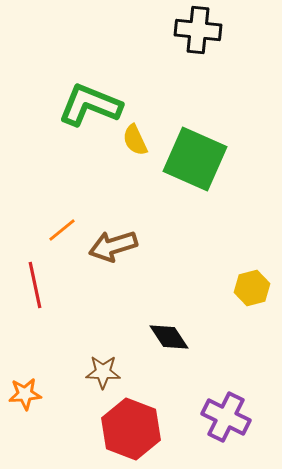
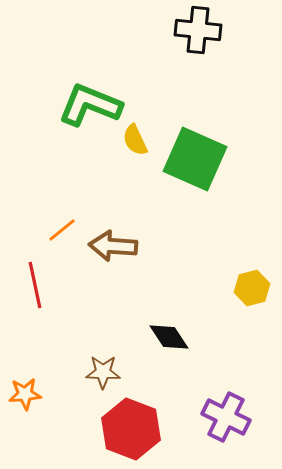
brown arrow: rotated 21 degrees clockwise
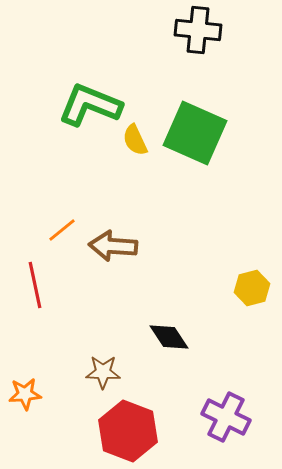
green square: moved 26 px up
red hexagon: moved 3 px left, 2 px down
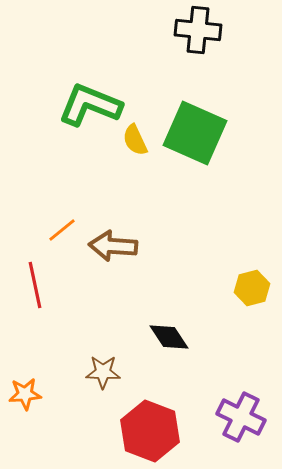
purple cross: moved 15 px right
red hexagon: moved 22 px right
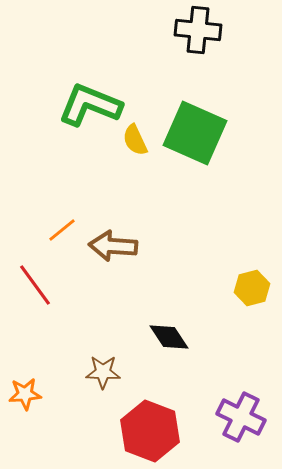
red line: rotated 24 degrees counterclockwise
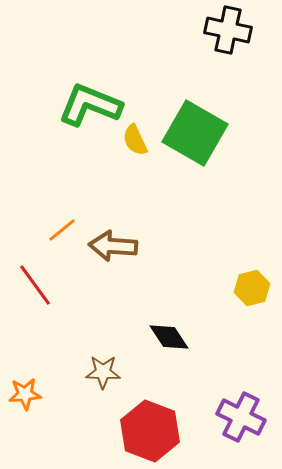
black cross: moved 30 px right; rotated 6 degrees clockwise
green square: rotated 6 degrees clockwise
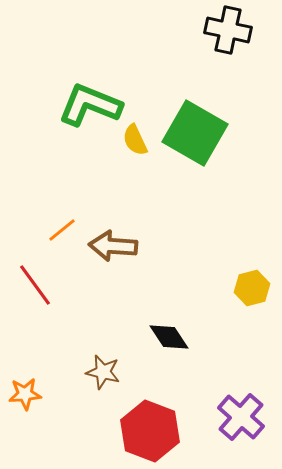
brown star: rotated 12 degrees clockwise
purple cross: rotated 15 degrees clockwise
